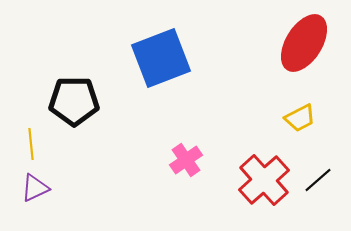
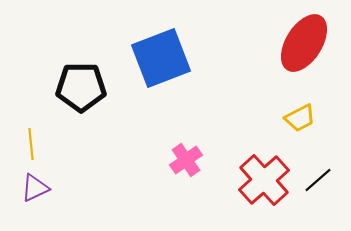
black pentagon: moved 7 px right, 14 px up
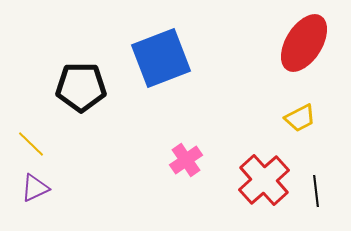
yellow line: rotated 40 degrees counterclockwise
black line: moved 2 px left, 11 px down; rotated 56 degrees counterclockwise
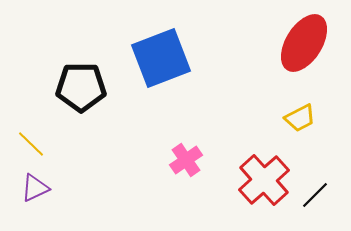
black line: moved 1 px left, 4 px down; rotated 52 degrees clockwise
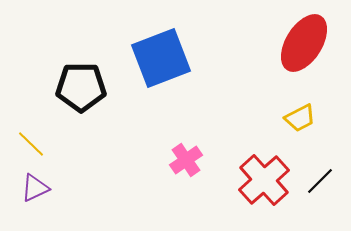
black line: moved 5 px right, 14 px up
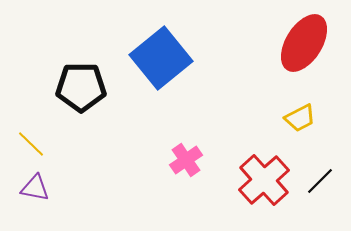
blue square: rotated 18 degrees counterclockwise
purple triangle: rotated 36 degrees clockwise
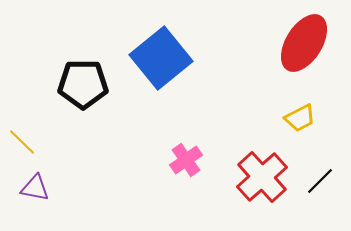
black pentagon: moved 2 px right, 3 px up
yellow line: moved 9 px left, 2 px up
red cross: moved 2 px left, 3 px up
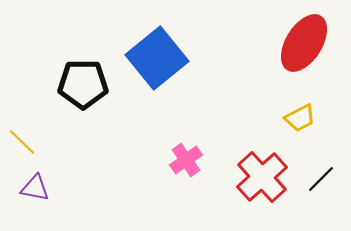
blue square: moved 4 px left
black line: moved 1 px right, 2 px up
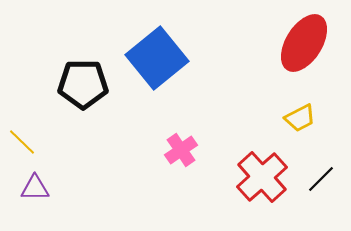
pink cross: moved 5 px left, 10 px up
purple triangle: rotated 12 degrees counterclockwise
